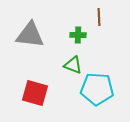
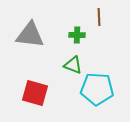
green cross: moved 1 px left
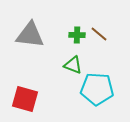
brown line: moved 17 px down; rotated 48 degrees counterclockwise
red square: moved 10 px left, 6 px down
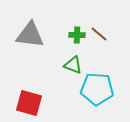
red square: moved 4 px right, 4 px down
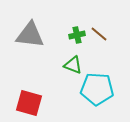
green cross: rotated 14 degrees counterclockwise
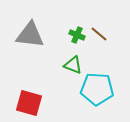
green cross: rotated 35 degrees clockwise
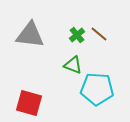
green cross: rotated 28 degrees clockwise
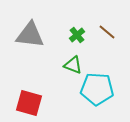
brown line: moved 8 px right, 2 px up
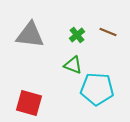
brown line: moved 1 px right; rotated 18 degrees counterclockwise
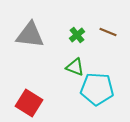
green triangle: moved 2 px right, 2 px down
red square: rotated 16 degrees clockwise
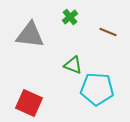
green cross: moved 7 px left, 18 px up
green triangle: moved 2 px left, 2 px up
red square: rotated 8 degrees counterclockwise
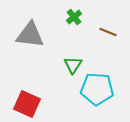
green cross: moved 4 px right
green triangle: rotated 42 degrees clockwise
red square: moved 2 px left, 1 px down
